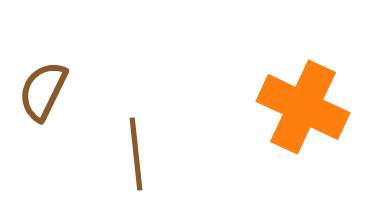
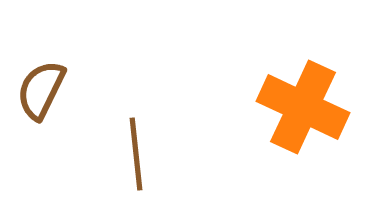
brown semicircle: moved 2 px left, 1 px up
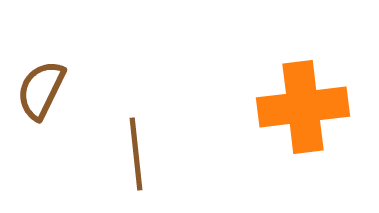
orange cross: rotated 32 degrees counterclockwise
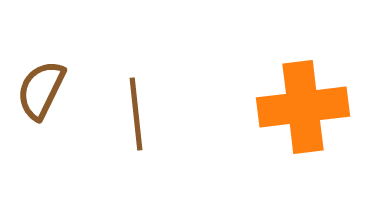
brown line: moved 40 px up
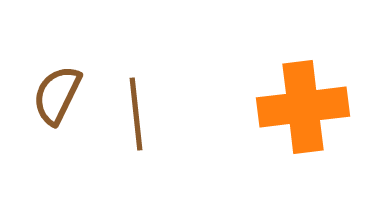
brown semicircle: moved 16 px right, 5 px down
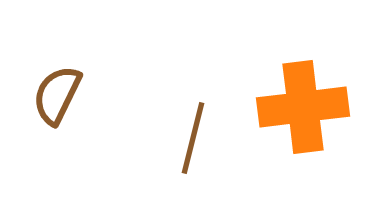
brown line: moved 57 px right, 24 px down; rotated 20 degrees clockwise
